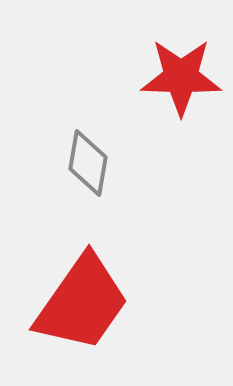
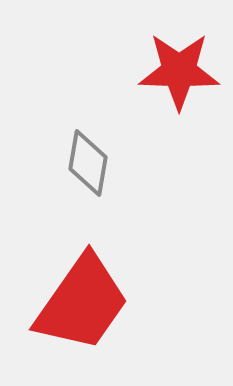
red star: moved 2 px left, 6 px up
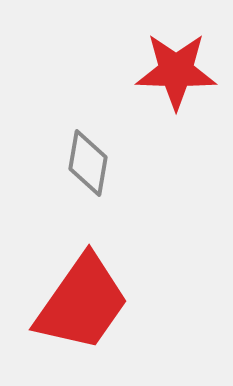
red star: moved 3 px left
